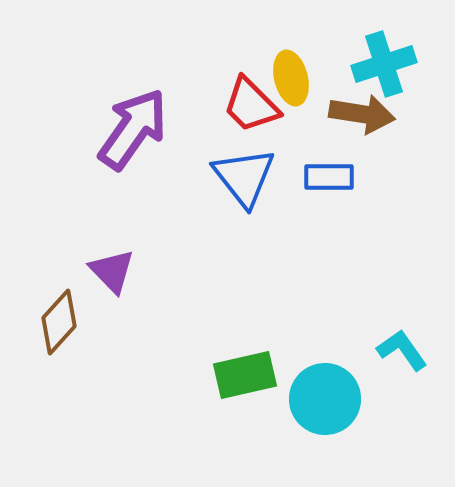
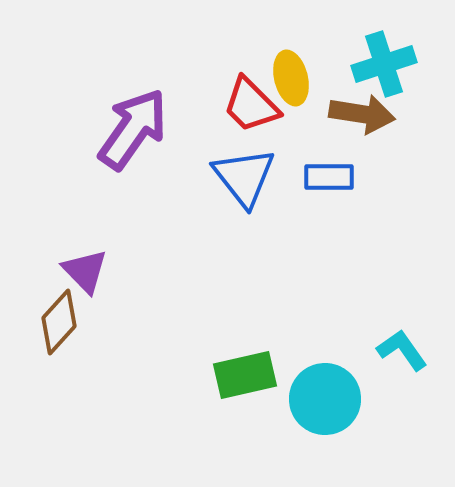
purple triangle: moved 27 px left
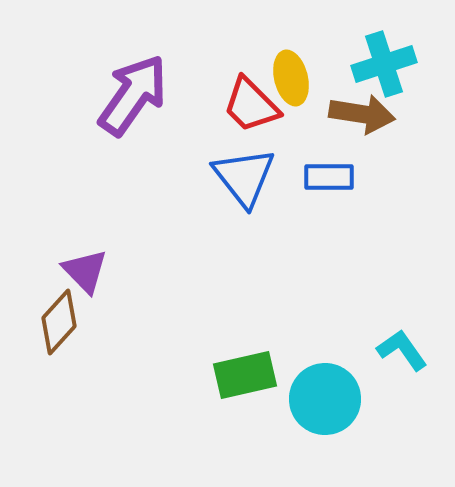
purple arrow: moved 34 px up
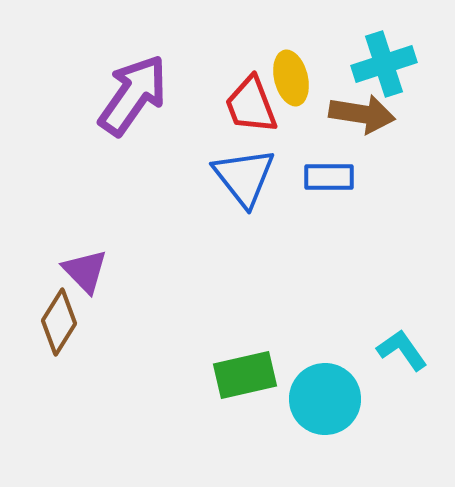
red trapezoid: rotated 24 degrees clockwise
brown diamond: rotated 10 degrees counterclockwise
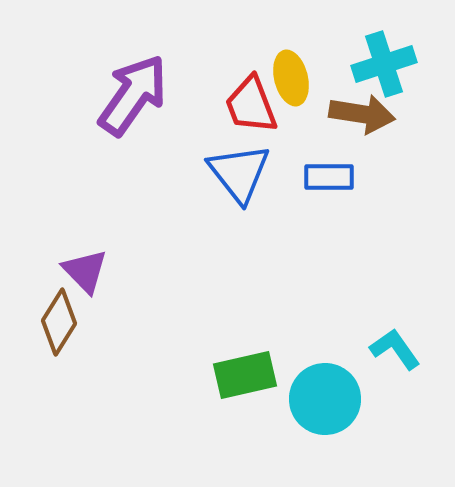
blue triangle: moved 5 px left, 4 px up
cyan L-shape: moved 7 px left, 1 px up
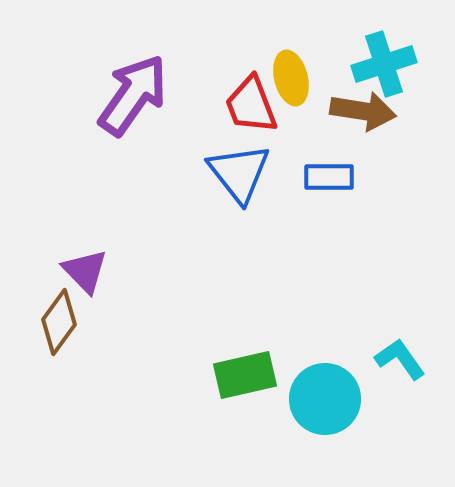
brown arrow: moved 1 px right, 3 px up
brown diamond: rotated 4 degrees clockwise
cyan L-shape: moved 5 px right, 10 px down
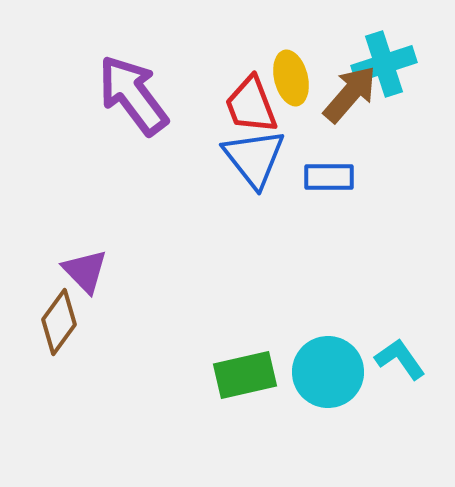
purple arrow: rotated 72 degrees counterclockwise
brown arrow: moved 13 px left, 17 px up; rotated 58 degrees counterclockwise
blue triangle: moved 15 px right, 15 px up
cyan circle: moved 3 px right, 27 px up
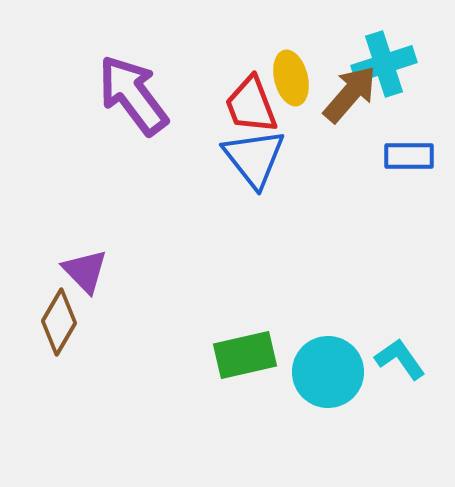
blue rectangle: moved 80 px right, 21 px up
brown diamond: rotated 6 degrees counterclockwise
green rectangle: moved 20 px up
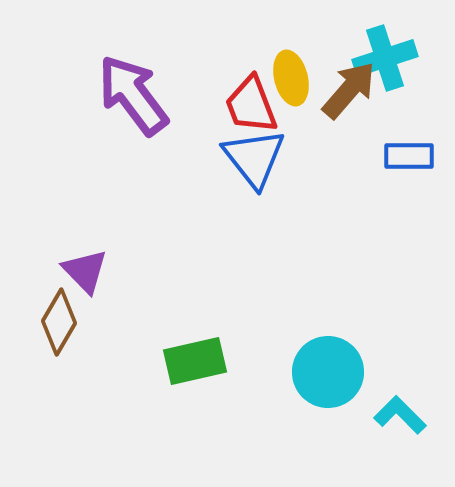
cyan cross: moved 1 px right, 6 px up
brown arrow: moved 1 px left, 4 px up
green rectangle: moved 50 px left, 6 px down
cyan L-shape: moved 56 px down; rotated 10 degrees counterclockwise
